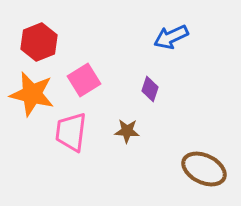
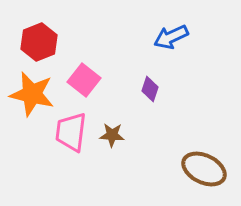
pink square: rotated 20 degrees counterclockwise
brown star: moved 15 px left, 4 px down
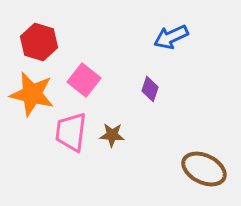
red hexagon: rotated 21 degrees counterclockwise
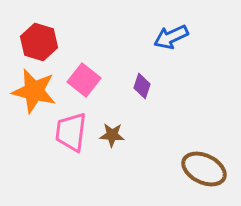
purple diamond: moved 8 px left, 3 px up
orange star: moved 2 px right, 3 px up
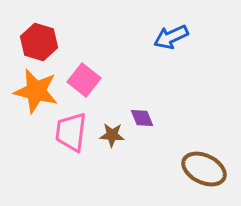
purple diamond: moved 32 px down; rotated 40 degrees counterclockwise
orange star: moved 2 px right
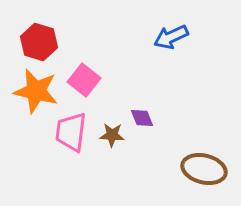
brown ellipse: rotated 12 degrees counterclockwise
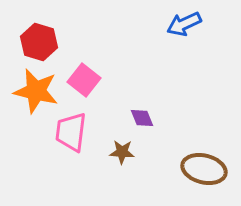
blue arrow: moved 13 px right, 13 px up
brown star: moved 10 px right, 17 px down
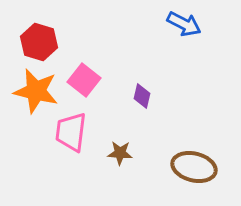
blue arrow: rotated 128 degrees counterclockwise
purple diamond: moved 22 px up; rotated 35 degrees clockwise
brown star: moved 2 px left, 1 px down
brown ellipse: moved 10 px left, 2 px up
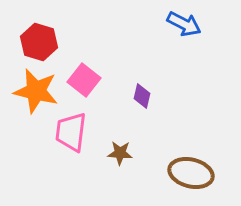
brown ellipse: moved 3 px left, 6 px down
